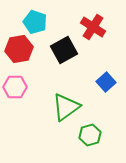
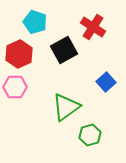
red hexagon: moved 5 px down; rotated 16 degrees counterclockwise
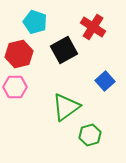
red hexagon: rotated 12 degrees clockwise
blue square: moved 1 px left, 1 px up
